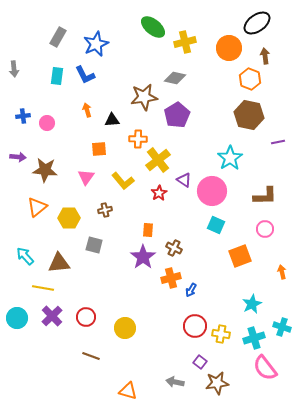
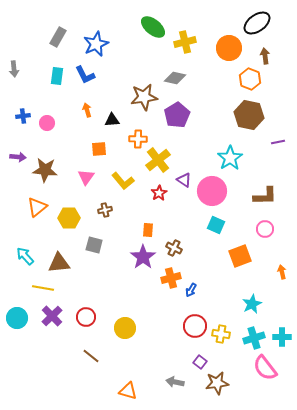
cyan cross at (282, 327): moved 10 px down; rotated 18 degrees counterclockwise
brown line at (91, 356): rotated 18 degrees clockwise
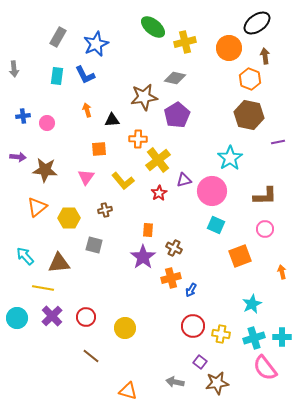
purple triangle at (184, 180): rotated 49 degrees counterclockwise
red circle at (195, 326): moved 2 px left
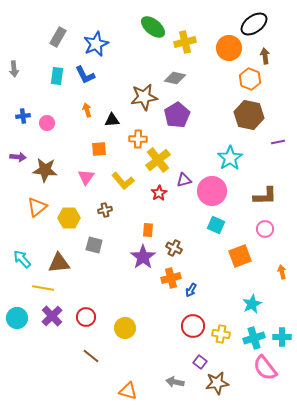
black ellipse at (257, 23): moved 3 px left, 1 px down
cyan arrow at (25, 256): moved 3 px left, 3 px down
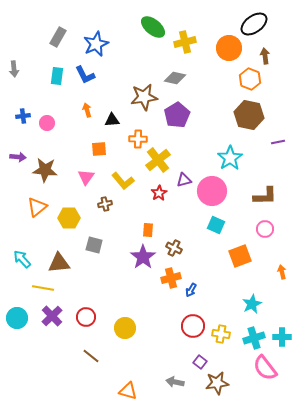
brown cross at (105, 210): moved 6 px up
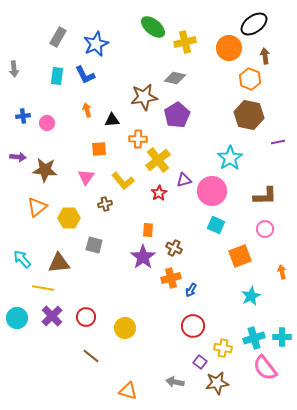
cyan star at (252, 304): moved 1 px left, 8 px up
yellow cross at (221, 334): moved 2 px right, 14 px down
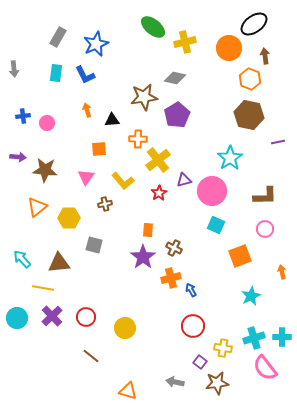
cyan rectangle at (57, 76): moved 1 px left, 3 px up
blue arrow at (191, 290): rotated 120 degrees clockwise
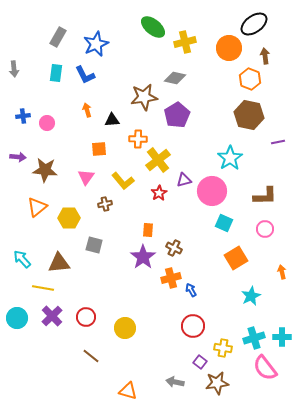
cyan square at (216, 225): moved 8 px right, 2 px up
orange square at (240, 256): moved 4 px left, 2 px down; rotated 10 degrees counterclockwise
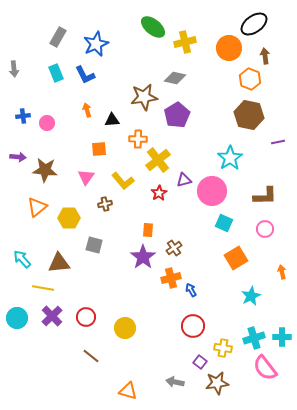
cyan rectangle at (56, 73): rotated 30 degrees counterclockwise
brown cross at (174, 248): rotated 28 degrees clockwise
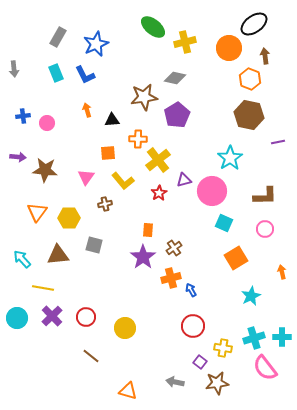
orange square at (99, 149): moved 9 px right, 4 px down
orange triangle at (37, 207): moved 5 px down; rotated 15 degrees counterclockwise
brown triangle at (59, 263): moved 1 px left, 8 px up
